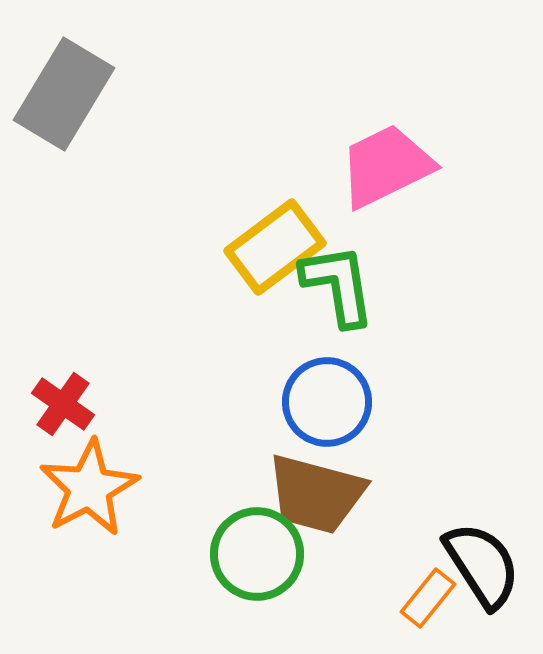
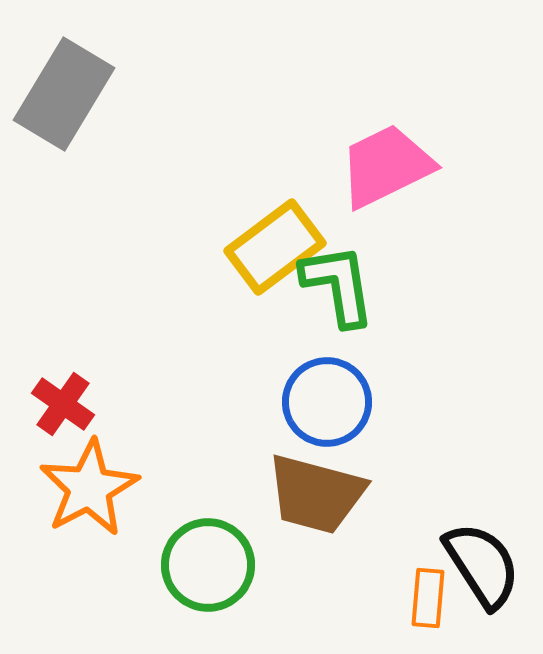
green circle: moved 49 px left, 11 px down
orange rectangle: rotated 34 degrees counterclockwise
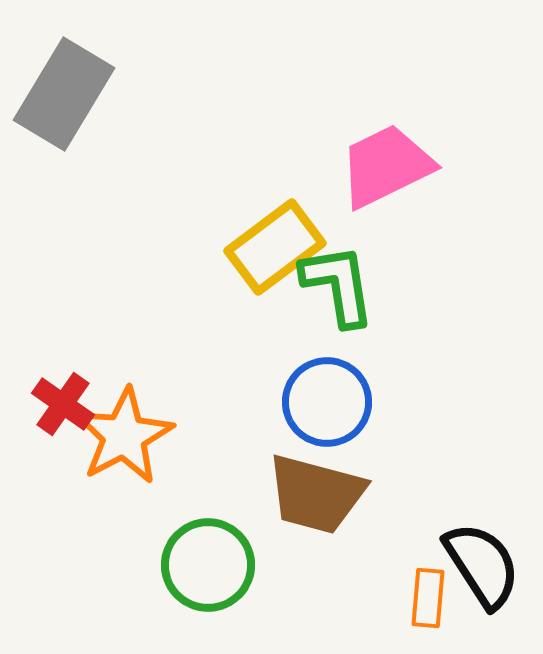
orange star: moved 35 px right, 52 px up
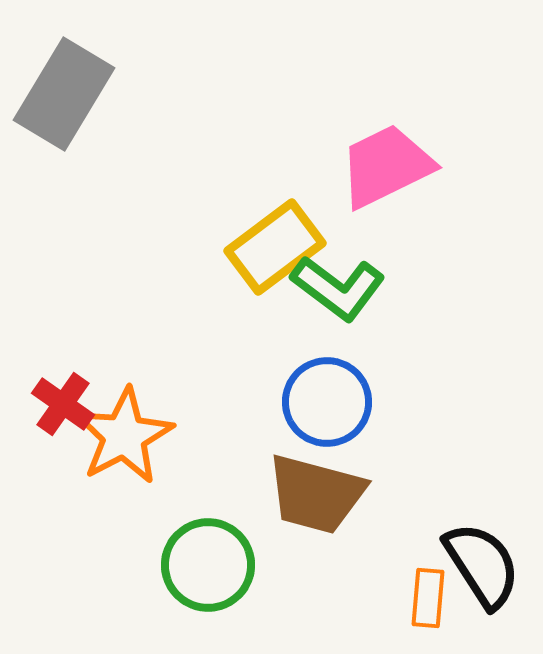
green L-shape: moved 3 px down; rotated 136 degrees clockwise
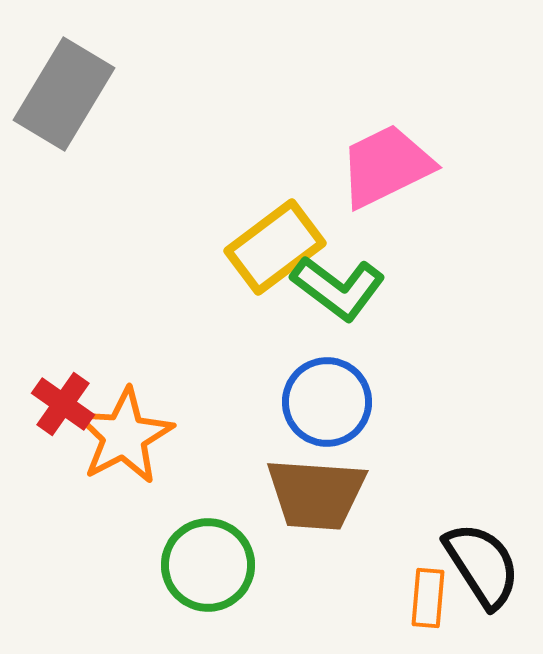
brown trapezoid: rotated 11 degrees counterclockwise
